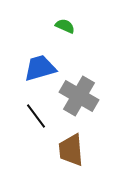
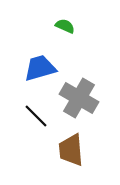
gray cross: moved 2 px down
black line: rotated 8 degrees counterclockwise
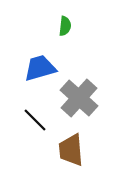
green semicircle: rotated 72 degrees clockwise
gray cross: rotated 12 degrees clockwise
black line: moved 1 px left, 4 px down
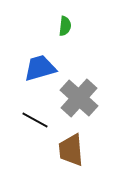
black line: rotated 16 degrees counterclockwise
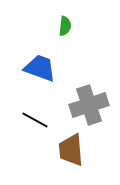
blue trapezoid: rotated 36 degrees clockwise
gray cross: moved 10 px right, 7 px down; rotated 30 degrees clockwise
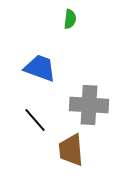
green semicircle: moved 5 px right, 7 px up
gray cross: rotated 21 degrees clockwise
black line: rotated 20 degrees clockwise
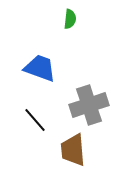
gray cross: rotated 21 degrees counterclockwise
brown trapezoid: moved 2 px right
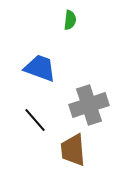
green semicircle: moved 1 px down
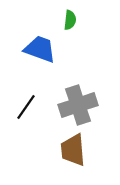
blue trapezoid: moved 19 px up
gray cross: moved 11 px left
black line: moved 9 px left, 13 px up; rotated 76 degrees clockwise
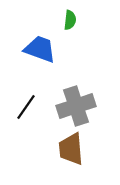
gray cross: moved 2 px left, 1 px down
brown trapezoid: moved 2 px left, 1 px up
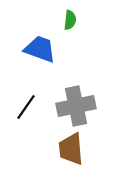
gray cross: rotated 6 degrees clockwise
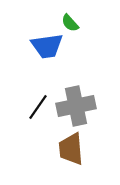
green semicircle: moved 3 px down; rotated 132 degrees clockwise
blue trapezoid: moved 7 px right, 3 px up; rotated 152 degrees clockwise
black line: moved 12 px right
